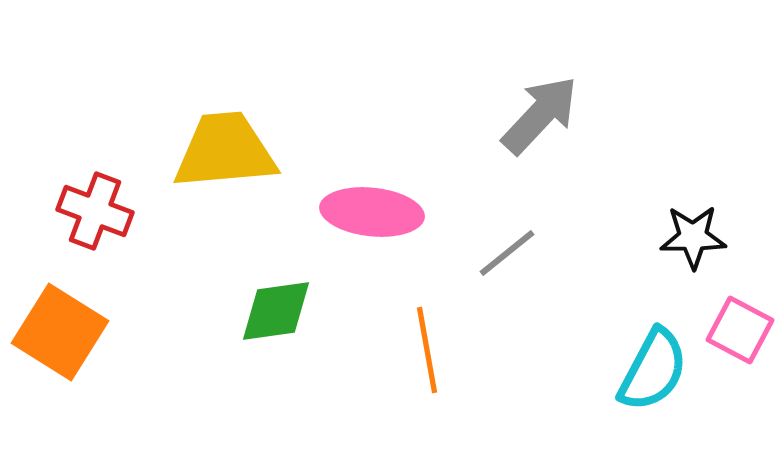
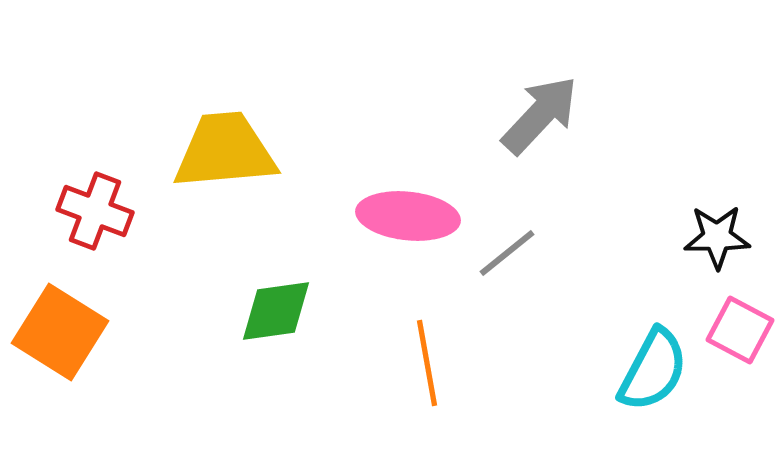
pink ellipse: moved 36 px right, 4 px down
black star: moved 24 px right
orange line: moved 13 px down
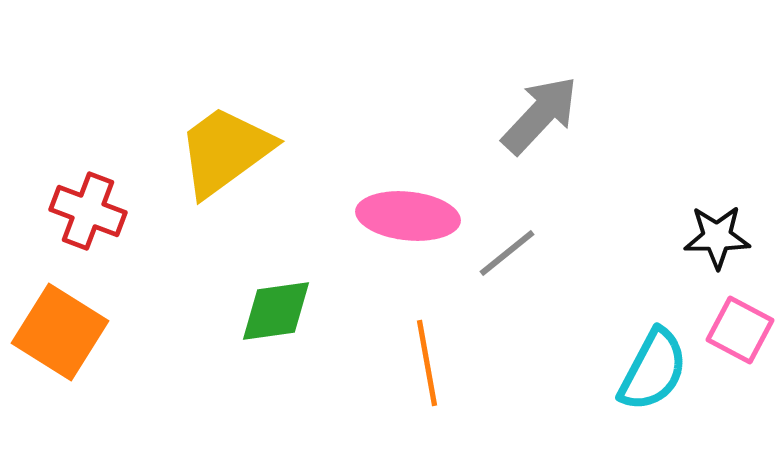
yellow trapezoid: rotated 31 degrees counterclockwise
red cross: moved 7 px left
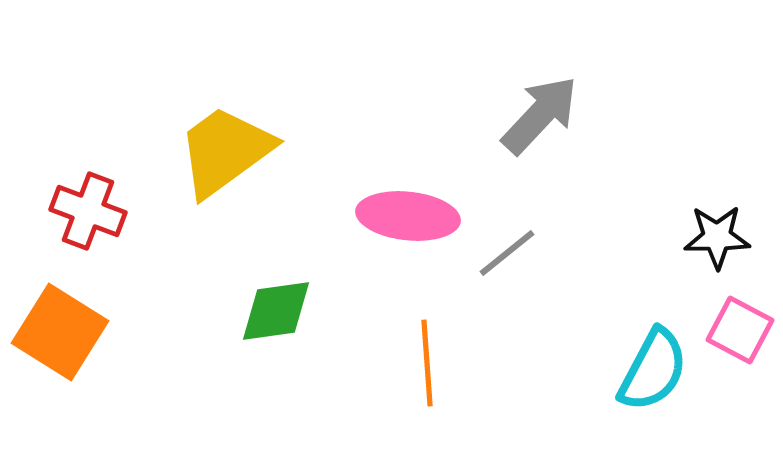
orange line: rotated 6 degrees clockwise
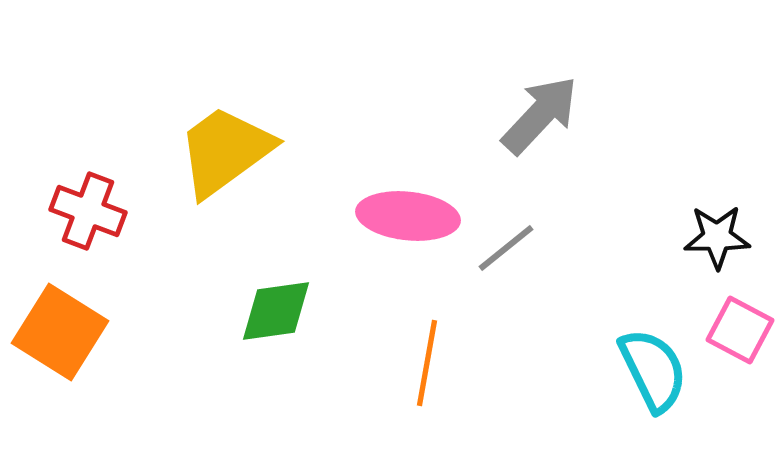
gray line: moved 1 px left, 5 px up
orange line: rotated 14 degrees clockwise
cyan semicircle: rotated 54 degrees counterclockwise
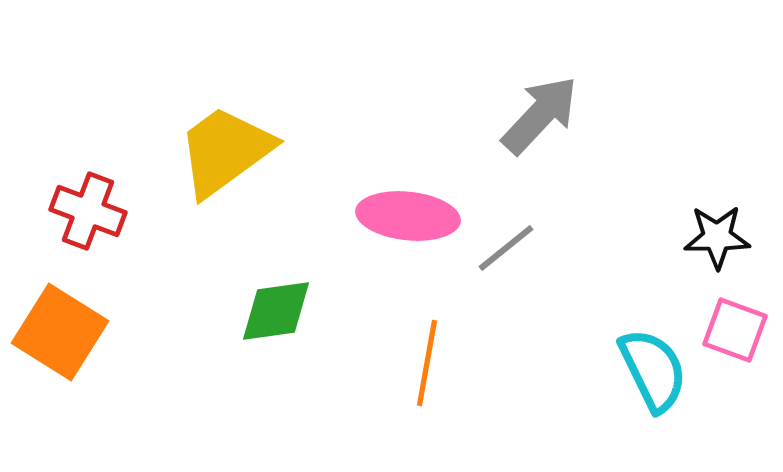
pink square: moved 5 px left; rotated 8 degrees counterclockwise
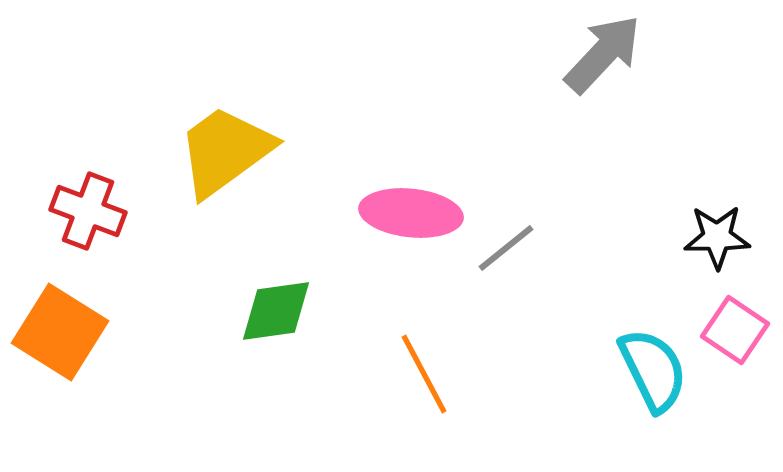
gray arrow: moved 63 px right, 61 px up
pink ellipse: moved 3 px right, 3 px up
pink square: rotated 14 degrees clockwise
orange line: moved 3 px left, 11 px down; rotated 38 degrees counterclockwise
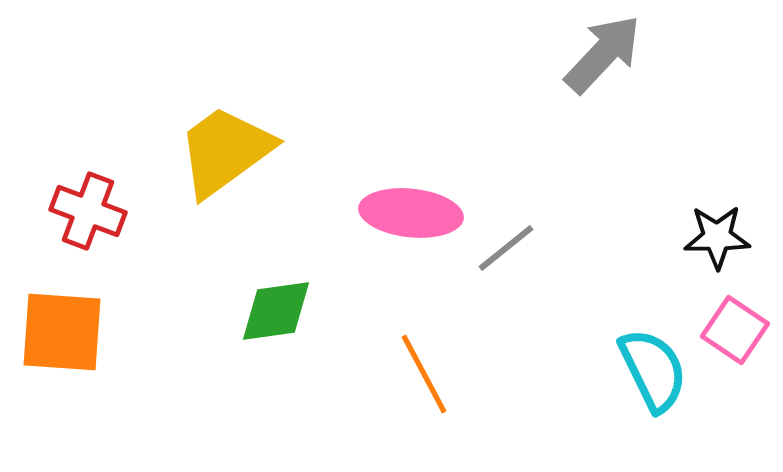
orange square: moved 2 px right; rotated 28 degrees counterclockwise
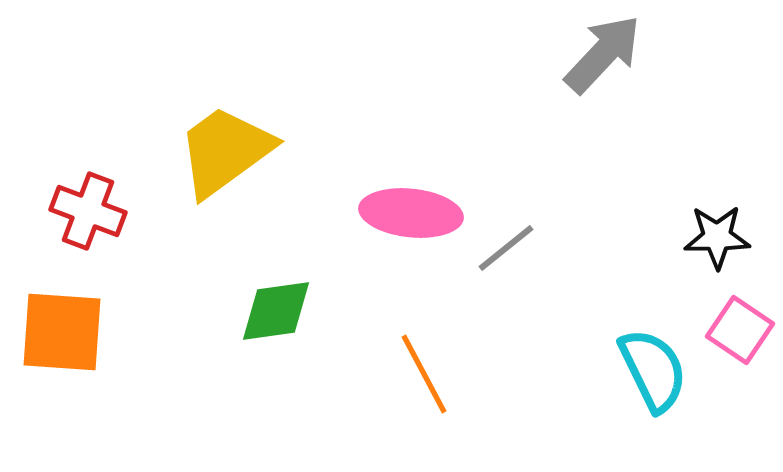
pink square: moved 5 px right
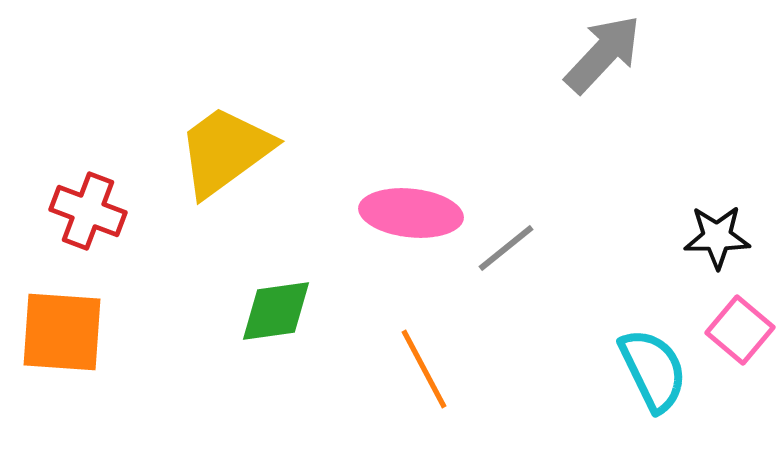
pink square: rotated 6 degrees clockwise
orange line: moved 5 px up
